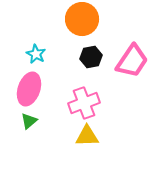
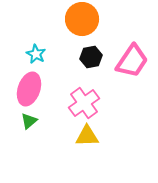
pink cross: rotated 16 degrees counterclockwise
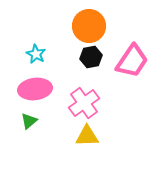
orange circle: moved 7 px right, 7 px down
pink ellipse: moved 6 px right; rotated 64 degrees clockwise
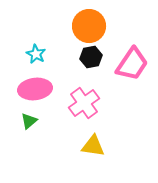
pink trapezoid: moved 3 px down
yellow triangle: moved 6 px right, 10 px down; rotated 10 degrees clockwise
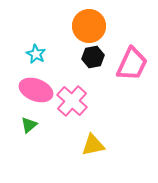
black hexagon: moved 2 px right
pink trapezoid: rotated 9 degrees counterclockwise
pink ellipse: moved 1 px right, 1 px down; rotated 28 degrees clockwise
pink cross: moved 12 px left, 2 px up; rotated 12 degrees counterclockwise
green triangle: moved 4 px down
yellow triangle: moved 1 px up; rotated 20 degrees counterclockwise
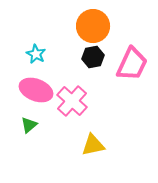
orange circle: moved 4 px right
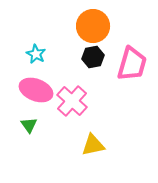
pink trapezoid: rotated 9 degrees counterclockwise
green triangle: rotated 24 degrees counterclockwise
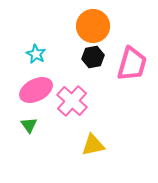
pink ellipse: rotated 48 degrees counterclockwise
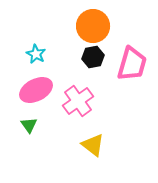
pink cross: moved 6 px right; rotated 12 degrees clockwise
yellow triangle: rotated 50 degrees clockwise
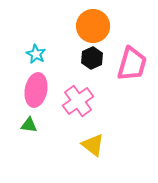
black hexagon: moved 1 px left, 1 px down; rotated 15 degrees counterclockwise
pink ellipse: rotated 52 degrees counterclockwise
green triangle: rotated 48 degrees counterclockwise
